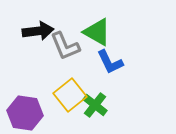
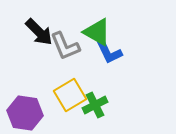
black arrow: moved 1 px right, 1 px down; rotated 52 degrees clockwise
blue L-shape: moved 1 px left, 10 px up
yellow square: rotated 8 degrees clockwise
green cross: rotated 25 degrees clockwise
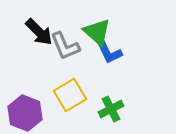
green triangle: rotated 12 degrees clockwise
green cross: moved 16 px right, 4 px down
purple hexagon: rotated 12 degrees clockwise
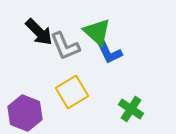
yellow square: moved 2 px right, 3 px up
green cross: moved 20 px right; rotated 30 degrees counterclockwise
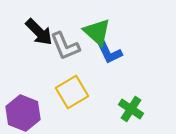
purple hexagon: moved 2 px left
